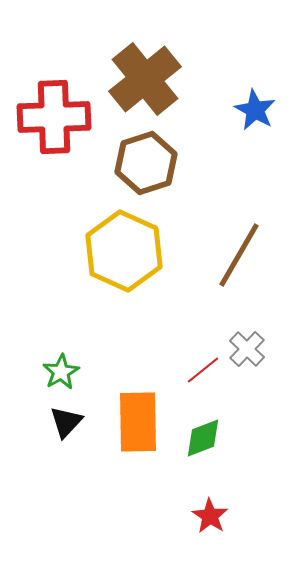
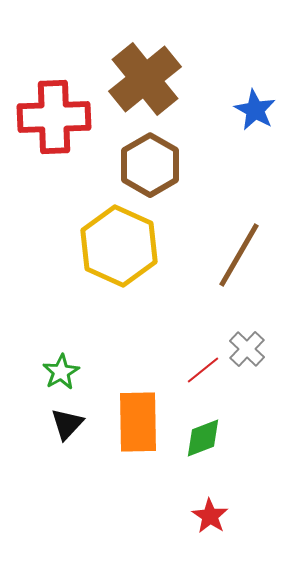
brown hexagon: moved 4 px right, 2 px down; rotated 12 degrees counterclockwise
yellow hexagon: moved 5 px left, 5 px up
black triangle: moved 1 px right, 2 px down
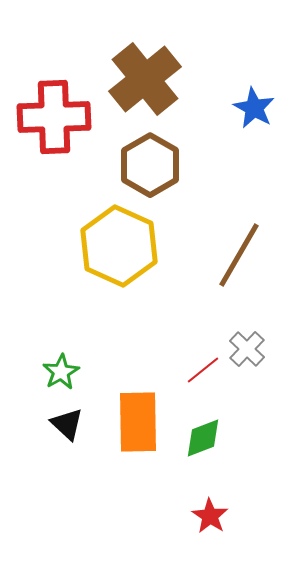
blue star: moved 1 px left, 2 px up
black triangle: rotated 30 degrees counterclockwise
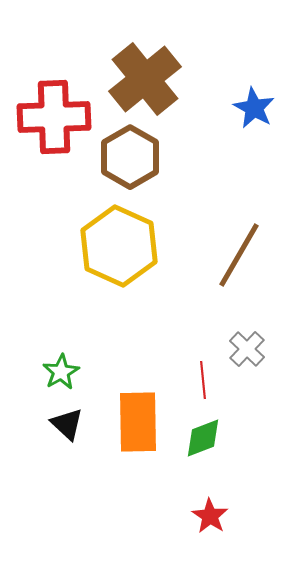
brown hexagon: moved 20 px left, 8 px up
red line: moved 10 px down; rotated 57 degrees counterclockwise
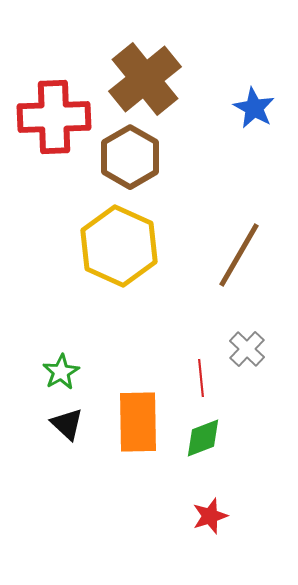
red line: moved 2 px left, 2 px up
red star: rotated 21 degrees clockwise
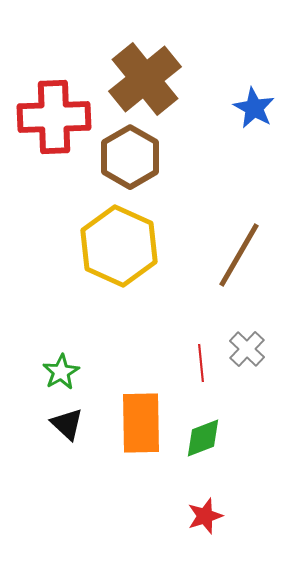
red line: moved 15 px up
orange rectangle: moved 3 px right, 1 px down
red star: moved 5 px left
